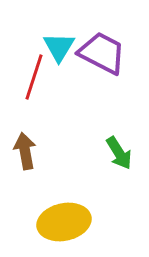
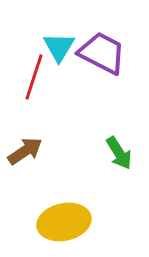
brown arrow: rotated 66 degrees clockwise
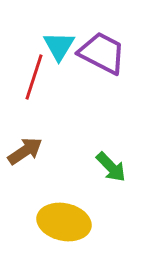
cyan triangle: moved 1 px up
green arrow: moved 8 px left, 14 px down; rotated 12 degrees counterclockwise
yellow ellipse: rotated 24 degrees clockwise
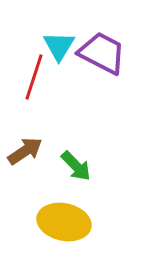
green arrow: moved 35 px left, 1 px up
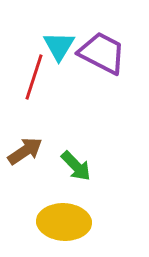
yellow ellipse: rotated 9 degrees counterclockwise
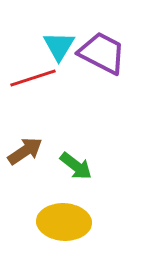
red line: moved 1 px left, 1 px down; rotated 54 degrees clockwise
green arrow: rotated 8 degrees counterclockwise
